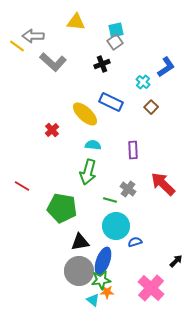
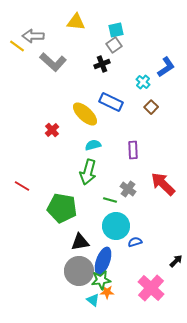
gray square: moved 1 px left, 3 px down
cyan semicircle: rotated 21 degrees counterclockwise
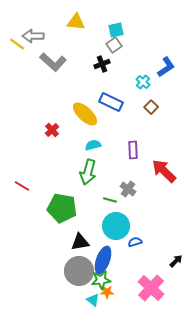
yellow line: moved 2 px up
red arrow: moved 1 px right, 13 px up
blue ellipse: moved 1 px up
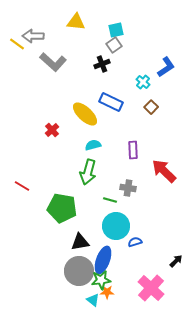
gray cross: moved 1 px up; rotated 28 degrees counterclockwise
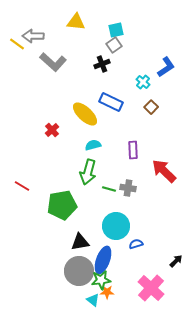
green line: moved 1 px left, 11 px up
green pentagon: moved 3 px up; rotated 20 degrees counterclockwise
blue semicircle: moved 1 px right, 2 px down
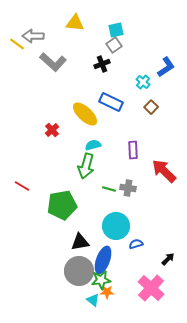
yellow triangle: moved 1 px left, 1 px down
green arrow: moved 2 px left, 6 px up
black arrow: moved 8 px left, 2 px up
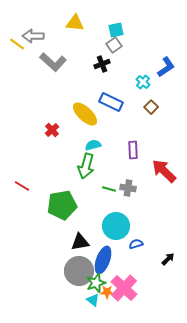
green star: moved 5 px left, 3 px down; rotated 12 degrees counterclockwise
pink cross: moved 27 px left
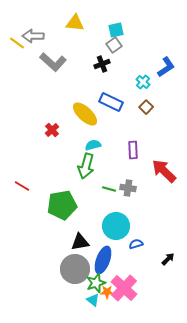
yellow line: moved 1 px up
brown square: moved 5 px left
gray circle: moved 4 px left, 2 px up
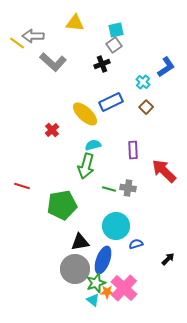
blue rectangle: rotated 50 degrees counterclockwise
red line: rotated 14 degrees counterclockwise
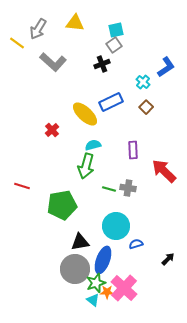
gray arrow: moved 5 px right, 7 px up; rotated 60 degrees counterclockwise
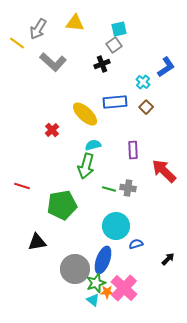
cyan square: moved 3 px right, 1 px up
blue rectangle: moved 4 px right; rotated 20 degrees clockwise
black triangle: moved 43 px left
